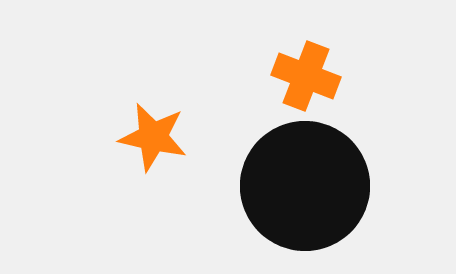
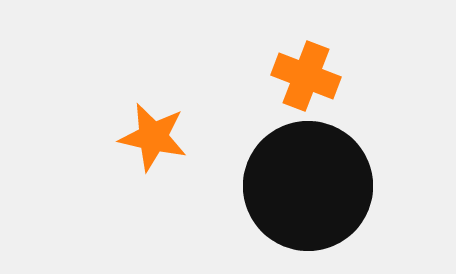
black circle: moved 3 px right
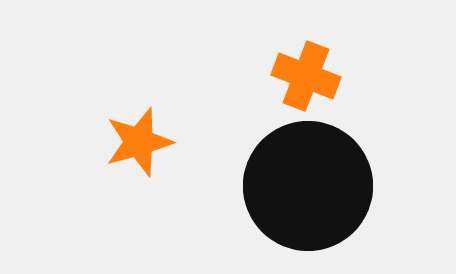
orange star: moved 14 px left, 5 px down; rotated 28 degrees counterclockwise
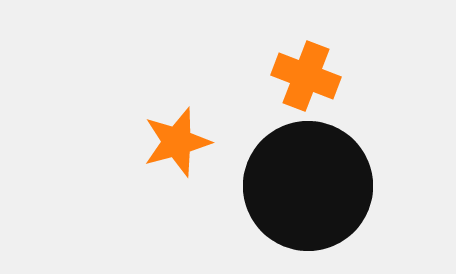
orange star: moved 38 px right
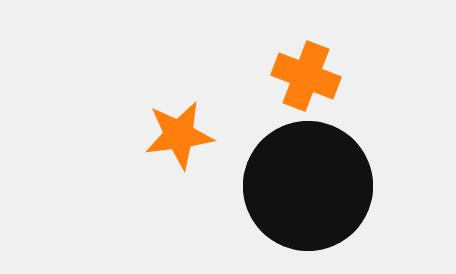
orange star: moved 2 px right, 7 px up; rotated 8 degrees clockwise
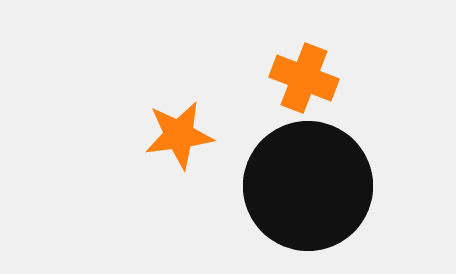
orange cross: moved 2 px left, 2 px down
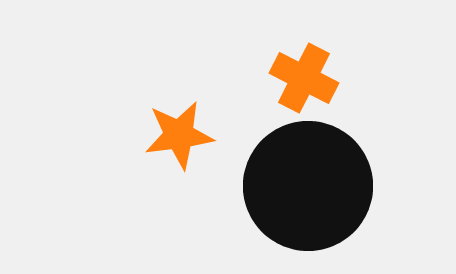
orange cross: rotated 6 degrees clockwise
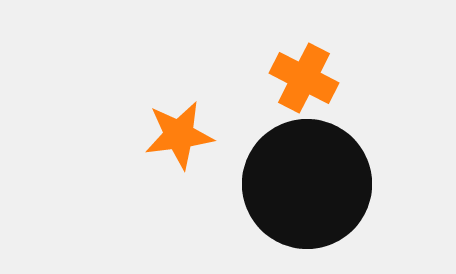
black circle: moved 1 px left, 2 px up
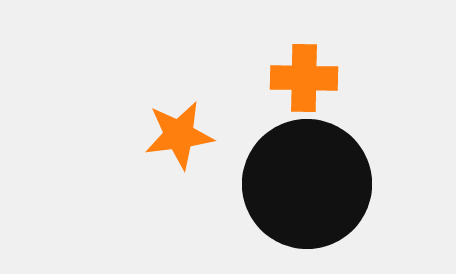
orange cross: rotated 26 degrees counterclockwise
